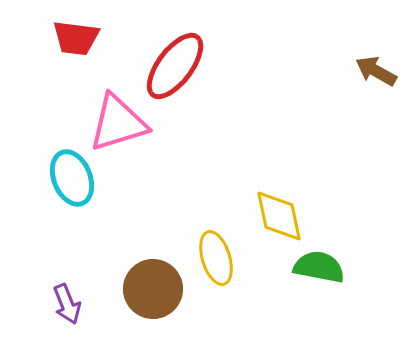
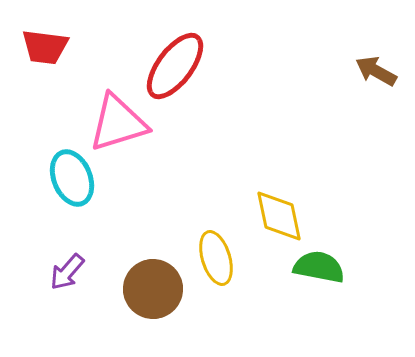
red trapezoid: moved 31 px left, 9 px down
purple arrow: moved 32 px up; rotated 63 degrees clockwise
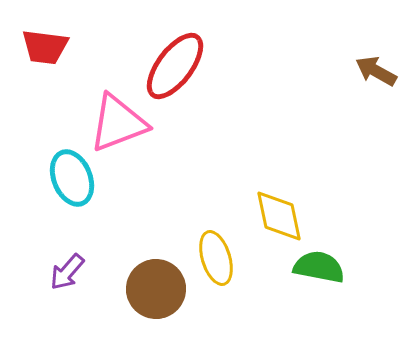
pink triangle: rotated 4 degrees counterclockwise
brown circle: moved 3 px right
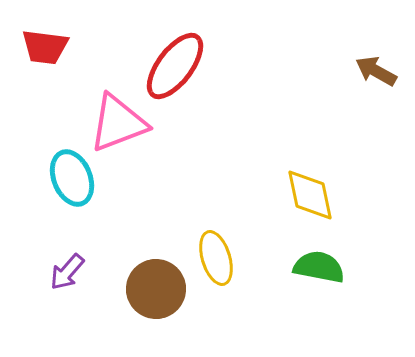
yellow diamond: moved 31 px right, 21 px up
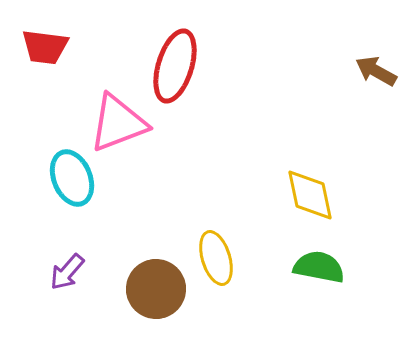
red ellipse: rotated 20 degrees counterclockwise
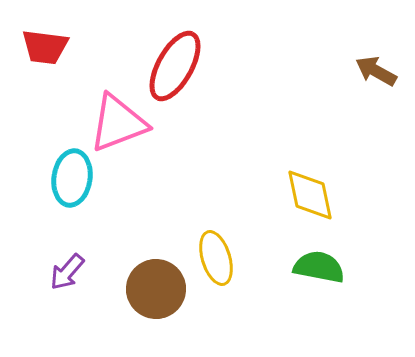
red ellipse: rotated 12 degrees clockwise
cyan ellipse: rotated 30 degrees clockwise
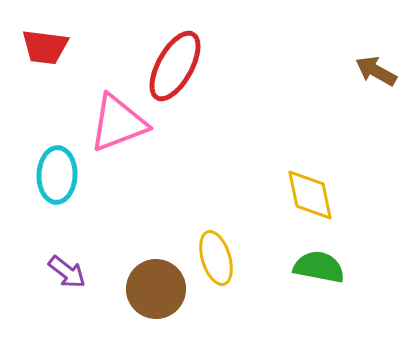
cyan ellipse: moved 15 px left, 3 px up; rotated 6 degrees counterclockwise
purple arrow: rotated 93 degrees counterclockwise
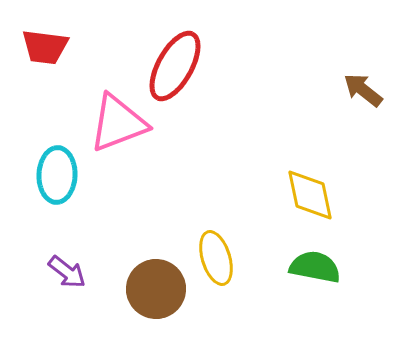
brown arrow: moved 13 px left, 19 px down; rotated 9 degrees clockwise
green semicircle: moved 4 px left
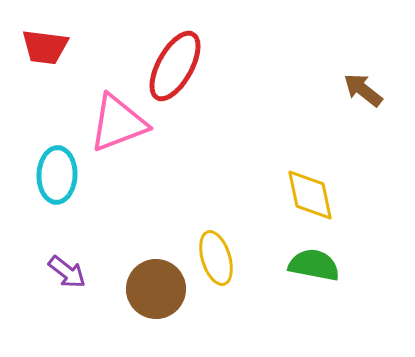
green semicircle: moved 1 px left, 2 px up
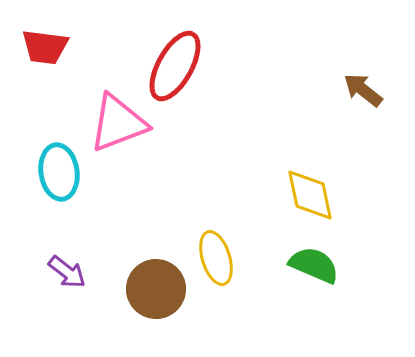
cyan ellipse: moved 2 px right, 3 px up; rotated 10 degrees counterclockwise
green semicircle: rotated 12 degrees clockwise
